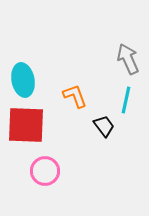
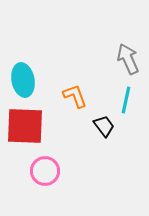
red square: moved 1 px left, 1 px down
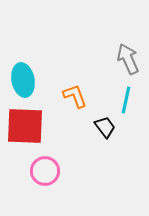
black trapezoid: moved 1 px right, 1 px down
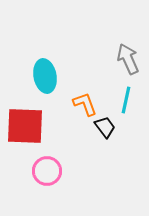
cyan ellipse: moved 22 px right, 4 px up
orange L-shape: moved 10 px right, 8 px down
pink circle: moved 2 px right
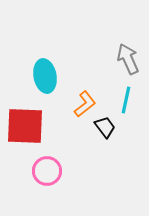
orange L-shape: rotated 72 degrees clockwise
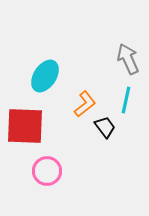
cyan ellipse: rotated 44 degrees clockwise
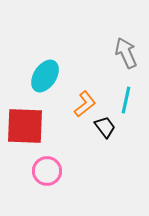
gray arrow: moved 2 px left, 6 px up
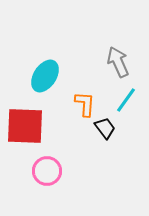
gray arrow: moved 8 px left, 9 px down
cyan line: rotated 24 degrees clockwise
orange L-shape: rotated 48 degrees counterclockwise
black trapezoid: moved 1 px down
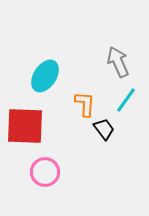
black trapezoid: moved 1 px left, 1 px down
pink circle: moved 2 px left, 1 px down
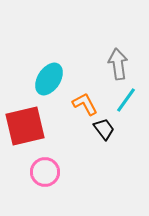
gray arrow: moved 2 px down; rotated 16 degrees clockwise
cyan ellipse: moved 4 px right, 3 px down
orange L-shape: rotated 32 degrees counterclockwise
red square: rotated 15 degrees counterclockwise
